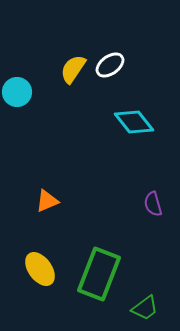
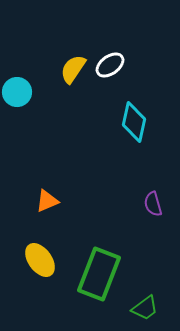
cyan diamond: rotated 51 degrees clockwise
yellow ellipse: moved 9 px up
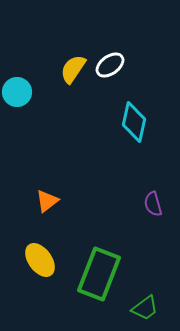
orange triangle: rotated 15 degrees counterclockwise
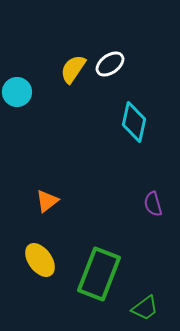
white ellipse: moved 1 px up
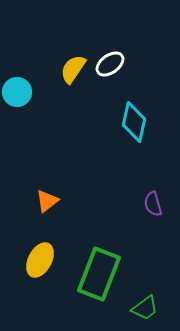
yellow ellipse: rotated 64 degrees clockwise
